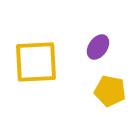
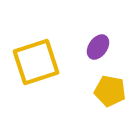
yellow square: rotated 15 degrees counterclockwise
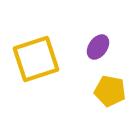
yellow square: moved 3 px up
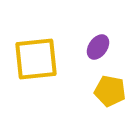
yellow square: rotated 12 degrees clockwise
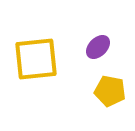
purple ellipse: rotated 10 degrees clockwise
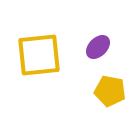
yellow square: moved 3 px right, 4 px up
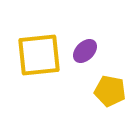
purple ellipse: moved 13 px left, 4 px down
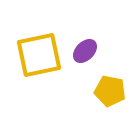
yellow square: rotated 6 degrees counterclockwise
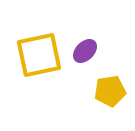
yellow pentagon: rotated 20 degrees counterclockwise
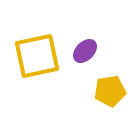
yellow square: moved 2 px left, 1 px down
